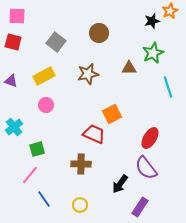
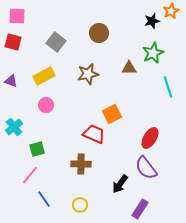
orange star: moved 1 px right
purple rectangle: moved 2 px down
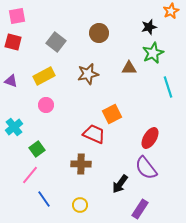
pink square: rotated 12 degrees counterclockwise
black star: moved 3 px left, 6 px down
green square: rotated 21 degrees counterclockwise
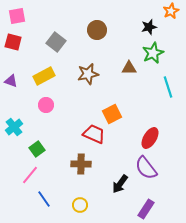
brown circle: moved 2 px left, 3 px up
purple rectangle: moved 6 px right
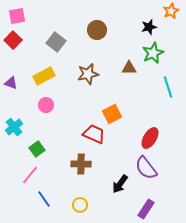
red square: moved 2 px up; rotated 30 degrees clockwise
purple triangle: moved 2 px down
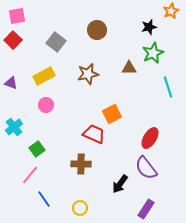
yellow circle: moved 3 px down
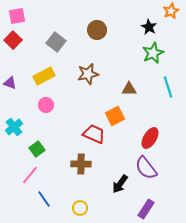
black star: rotated 28 degrees counterclockwise
brown triangle: moved 21 px down
purple triangle: moved 1 px left
orange square: moved 3 px right, 2 px down
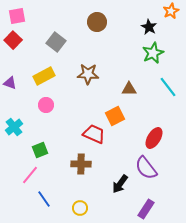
brown circle: moved 8 px up
brown star: rotated 15 degrees clockwise
cyan line: rotated 20 degrees counterclockwise
red ellipse: moved 4 px right
green square: moved 3 px right, 1 px down; rotated 14 degrees clockwise
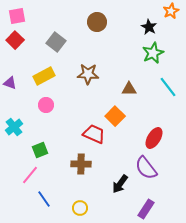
red square: moved 2 px right
orange square: rotated 18 degrees counterclockwise
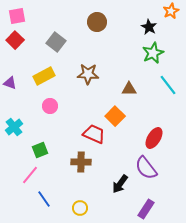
cyan line: moved 2 px up
pink circle: moved 4 px right, 1 px down
brown cross: moved 2 px up
